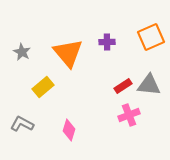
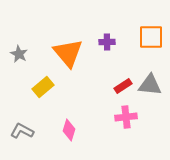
orange square: rotated 24 degrees clockwise
gray star: moved 3 px left, 2 px down
gray triangle: moved 1 px right
pink cross: moved 3 px left, 2 px down; rotated 15 degrees clockwise
gray L-shape: moved 7 px down
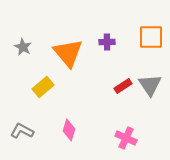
gray star: moved 4 px right, 7 px up
gray triangle: rotated 50 degrees clockwise
pink cross: moved 21 px down; rotated 30 degrees clockwise
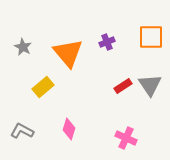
purple cross: rotated 21 degrees counterclockwise
pink diamond: moved 1 px up
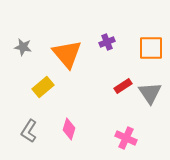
orange square: moved 11 px down
gray star: rotated 18 degrees counterclockwise
orange triangle: moved 1 px left, 1 px down
gray triangle: moved 8 px down
gray L-shape: moved 7 px right; rotated 85 degrees counterclockwise
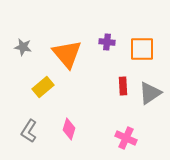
purple cross: rotated 28 degrees clockwise
orange square: moved 9 px left, 1 px down
red rectangle: rotated 60 degrees counterclockwise
gray triangle: rotated 30 degrees clockwise
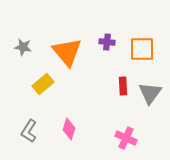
orange triangle: moved 2 px up
yellow rectangle: moved 3 px up
gray triangle: rotated 20 degrees counterclockwise
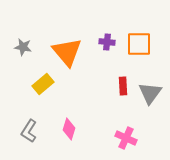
orange square: moved 3 px left, 5 px up
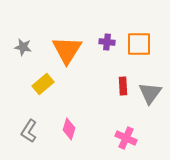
orange triangle: moved 2 px up; rotated 12 degrees clockwise
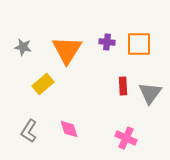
pink diamond: rotated 35 degrees counterclockwise
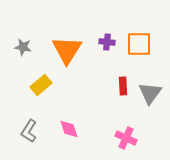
yellow rectangle: moved 2 px left, 1 px down
